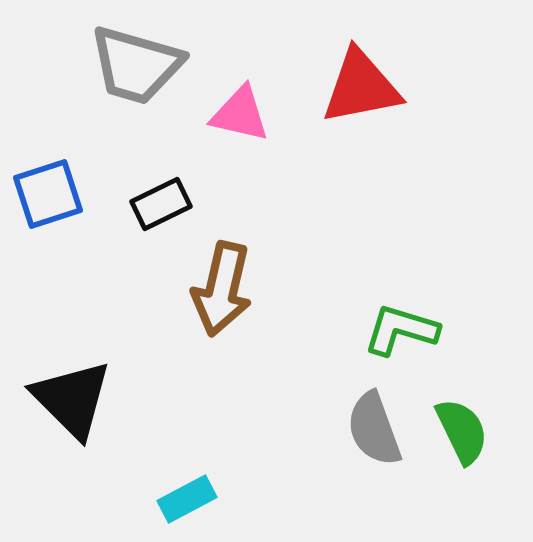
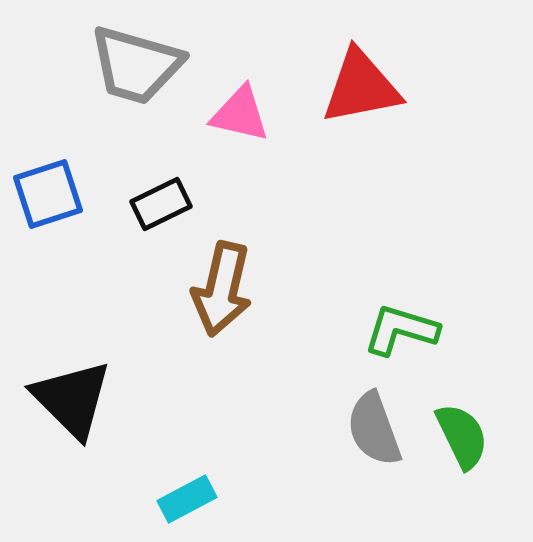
green semicircle: moved 5 px down
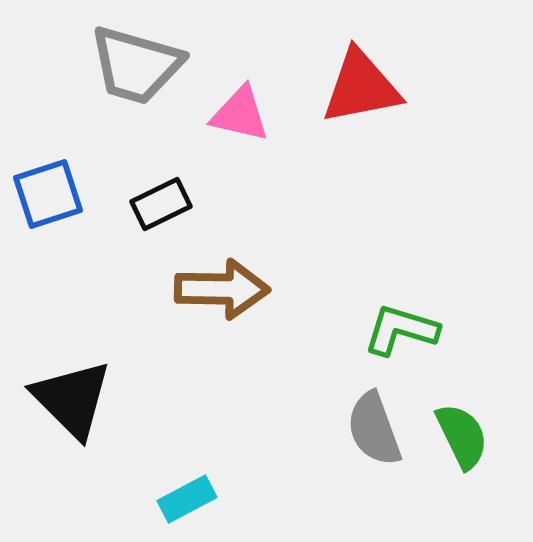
brown arrow: rotated 102 degrees counterclockwise
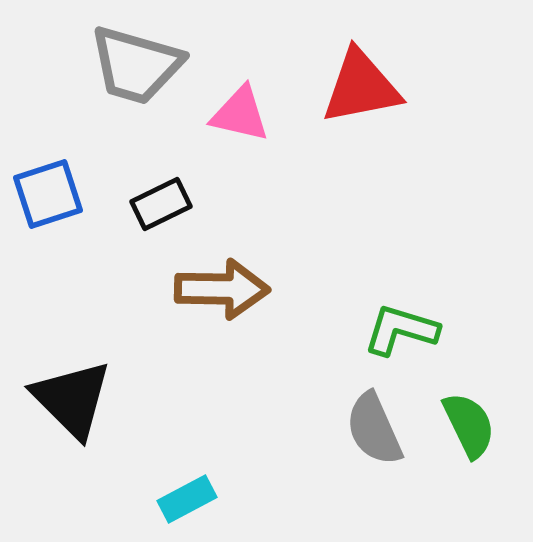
gray semicircle: rotated 4 degrees counterclockwise
green semicircle: moved 7 px right, 11 px up
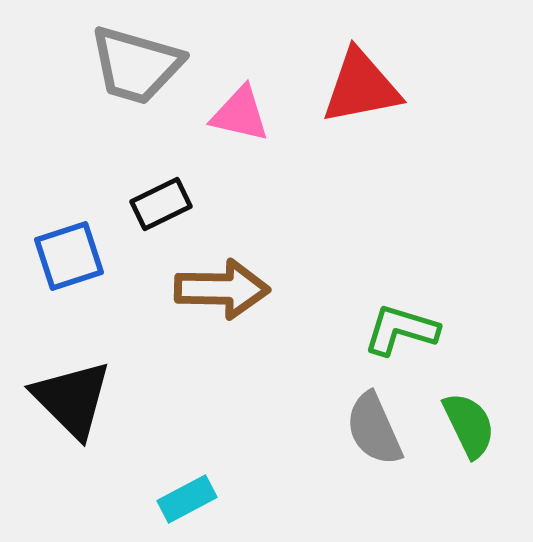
blue square: moved 21 px right, 62 px down
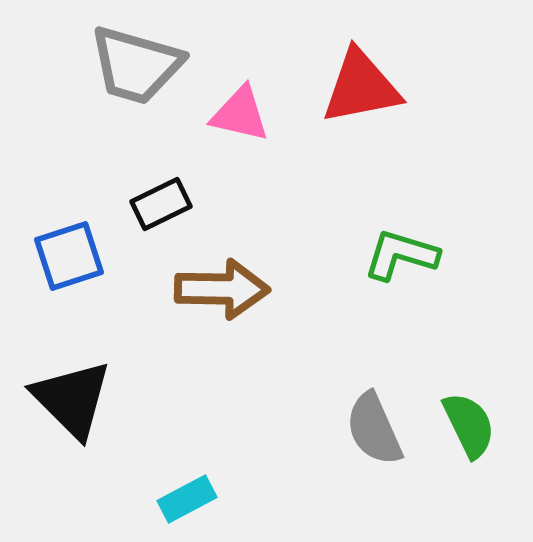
green L-shape: moved 75 px up
